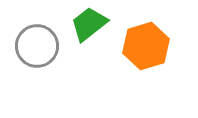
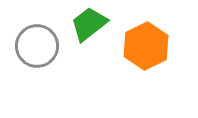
orange hexagon: rotated 9 degrees counterclockwise
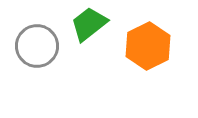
orange hexagon: moved 2 px right
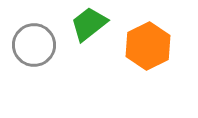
gray circle: moved 3 px left, 1 px up
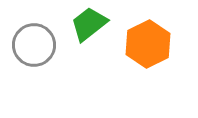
orange hexagon: moved 2 px up
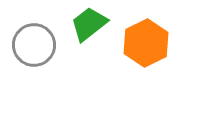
orange hexagon: moved 2 px left, 1 px up
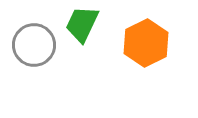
green trapezoid: moved 7 px left; rotated 27 degrees counterclockwise
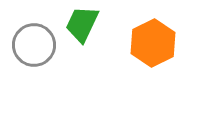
orange hexagon: moved 7 px right
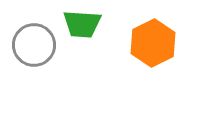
green trapezoid: rotated 111 degrees counterclockwise
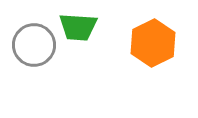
green trapezoid: moved 4 px left, 3 px down
